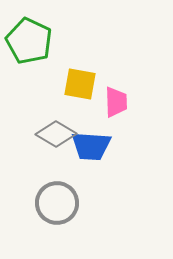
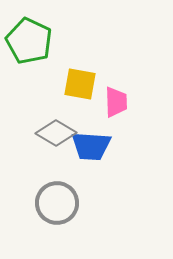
gray diamond: moved 1 px up
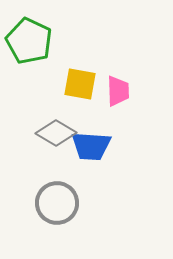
pink trapezoid: moved 2 px right, 11 px up
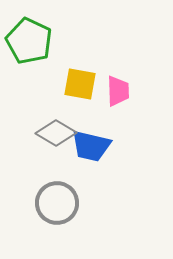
blue trapezoid: rotated 9 degrees clockwise
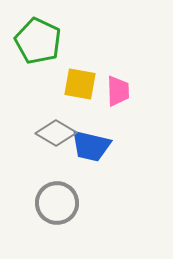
green pentagon: moved 9 px right
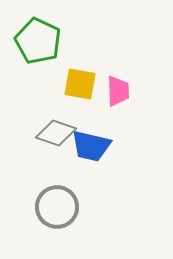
gray diamond: rotated 12 degrees counterclockwise
gray circle: moved 4 px down
